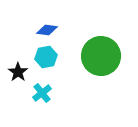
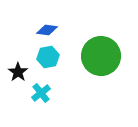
cyan hexagon: moved 2 px right
cyan cross: moved 1 px left
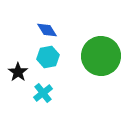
blue diamond: rotated 50 degrees clockwise
cyan cross: moved 2 px right
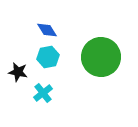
green circle: moved 1 px down
black star: rotated 24 degrees counterclockwise
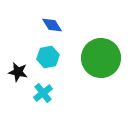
blue diamond: moved 5 px right, 5 px up
green circle: moved 1 px down
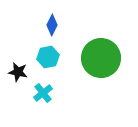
blue diamond: rotated 60 degrees clockwise
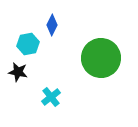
cyan hexagon: moved 20 px left, 13 px up
cyan cross: moved 8 px right, 4 px down
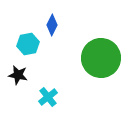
black star: moved 3 px down
cyan cross: moved 3 px left
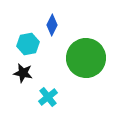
green circle: moved 15 px left
black star: moved 5 px right, 2 px up
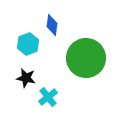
blue diamond: rotated 20 degrees counterclockwise
cyan hexagon: rotated 10 degrees counterclockwise
black star: moved 3 px right, 5 px down
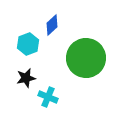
blue diamond: rotated 40 degrees clockwise
black star: rotated 24 degrees counterclockwise
cyan cross: rotated 30 degrees counterclockwise
